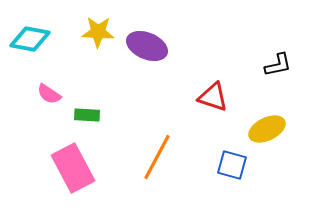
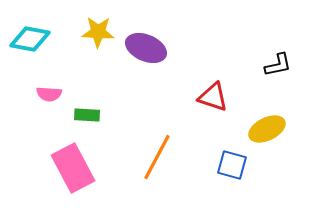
purple ellipse: moved 1 px left, 2 px down
pink semicircle: rotated 30 degrees counterclockwise
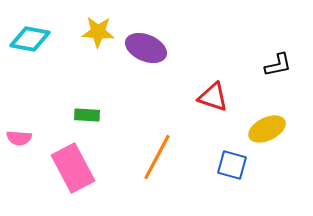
pink semicircle: moved 30 px left, 44 px down
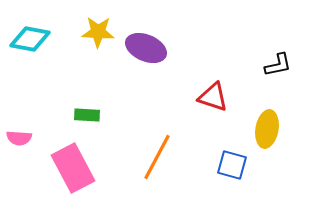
yellow ellipse: rotated 54 degrees counterclockwise
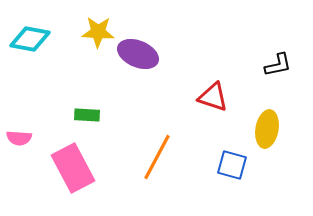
purple ellipse: moved 8 px left, 6 px down
